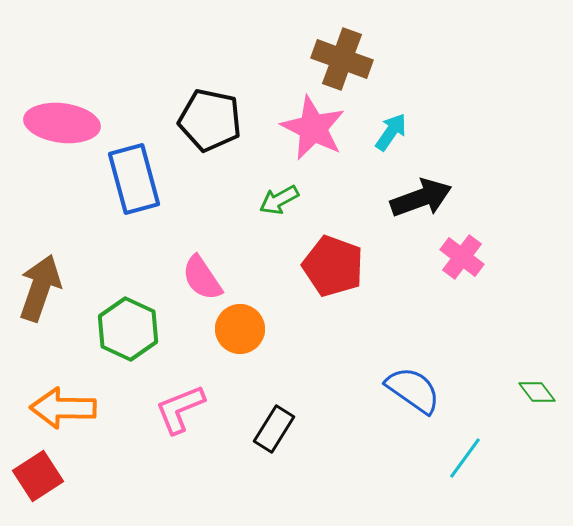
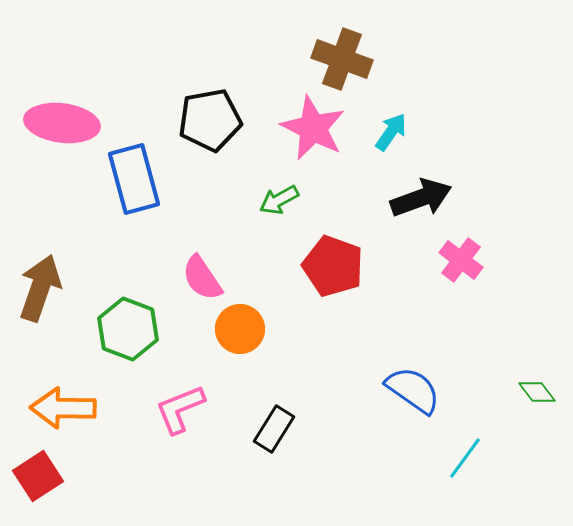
black pentagon: rotated 22 degrees counterclockwise
pink cross: moved 1 px left, 3 px down
green hexagon: rotated 4 degrees counterclockwise
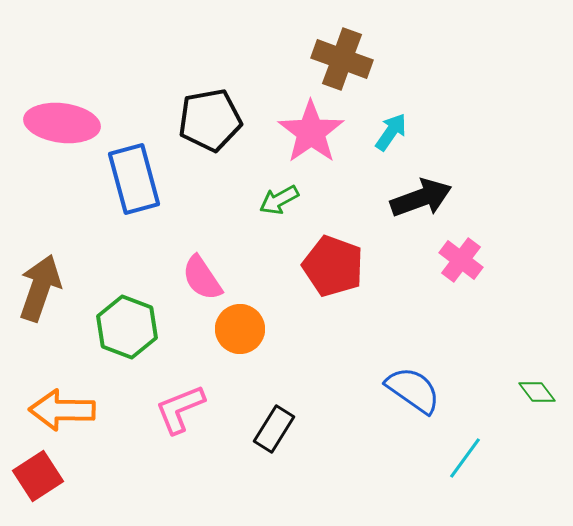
pink star: moved 2 px left, 4 px down; rotated 10 degrees clockwise
green hexagon: moved 1 px left, 2 px up
orange arrow: moved 1 px left, 2 px down
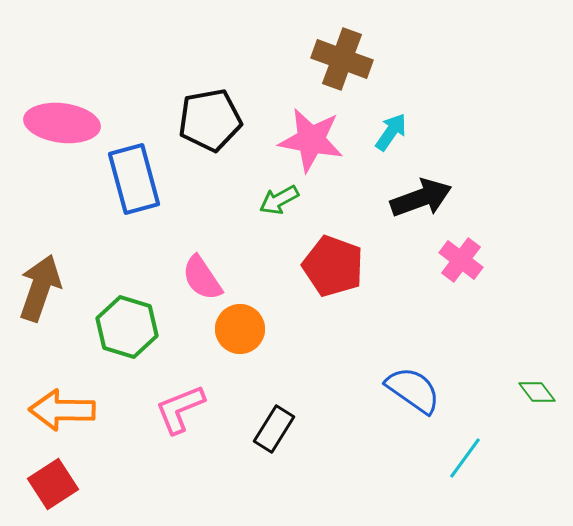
pink star: moved 8 px down; rotated 26 degrees counterclockwise
green hexagon: rotated 4 degrees counterclockwise
red square: moved 15 px right, 8 px down
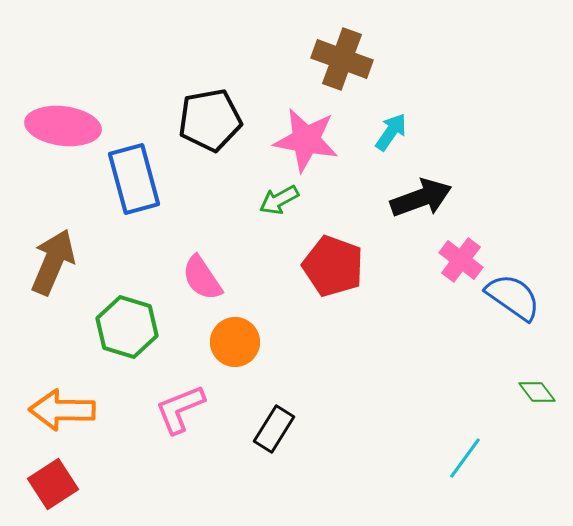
pink ellipse: moved 1 px right, 3 px down
pink star: moved 5 px left
brown arrow: moved 13 px right, 26 px up; rotated 4 degrees clockwise
orange circle: moved 5 px left, 13 px down
blue semicircle: moved 100 px right, 93 px up
